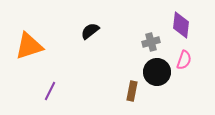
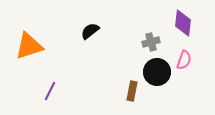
purple diamond: moved 2 px right, 2 px up
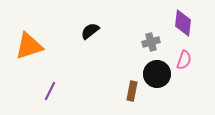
black circle: moved 2 px down
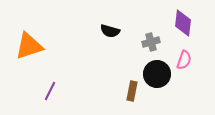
black semicircle: moved 20 px right; rotated 126 degrees counterclockwise
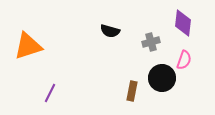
orange triangle: moved 1 px left
black circle: moved 5 px right, 4 px down
purple line: moved 2 px down
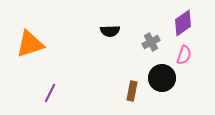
purple diamond: rotated 48 degrees clockwise
black semicircle: rotated 18 degrees counterclockwise
gray cross: rotated 12 degrees counterclockwise
orange triangle: moved 2 px right, 2 px up
pink semicircle: moved 5 px up
